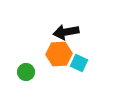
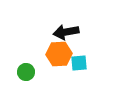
cyan square: rotated 30 degrees counterclockwise
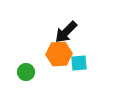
black arrow: rotated 35 degrees counterclockwise
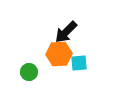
green circle: moved 3 px right
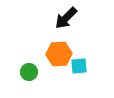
black arrow: moved 14 px up
cyan square: moved 3 px down
